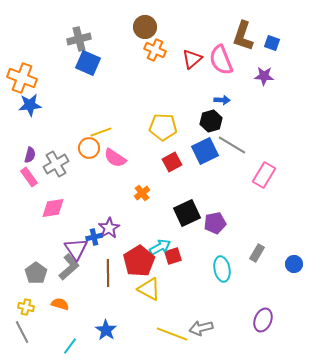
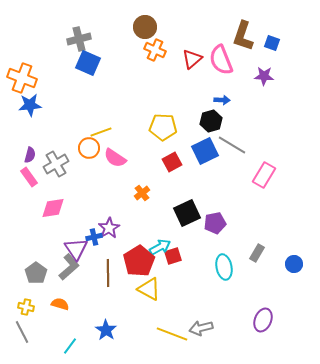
cyan ellipse at (222, 269): moved 2 px right, 2 px up
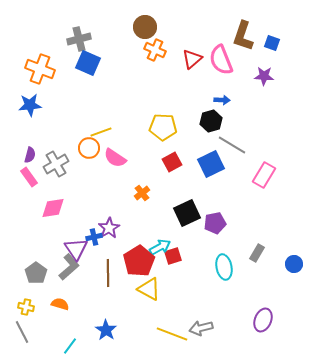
orange cross at (22, 78): moved 18 px right, 9 px up
blue square at (205, 151): moved 6 px right, 13 px down
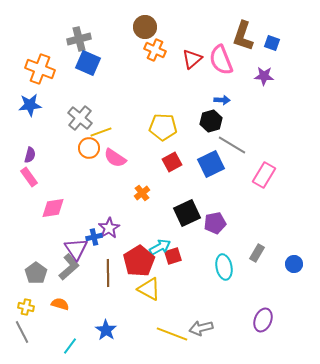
gray cross at (56, 164): moved 24 px right, 46 px up; rotated 20 degrees counterclockwise
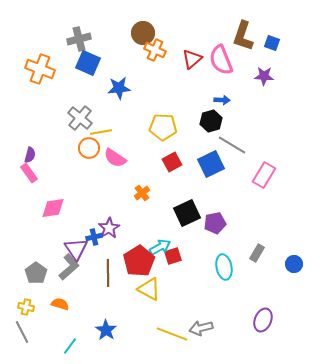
brown circle at (145, 27): moved 2 px left, 6 px down
blue star at (30, 105): moved 89 px right, 17 px up
yellow line at (101, 132): rotated 10 degrees clockwise
pink rectangle at (29, 177): moved 4 px up
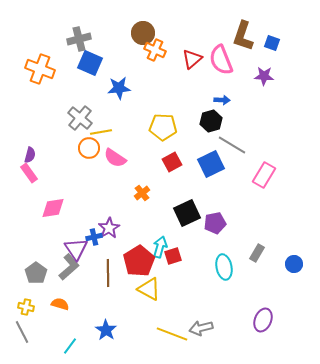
blue square at (88, 63): moved 2 px right
cyan arrow at (160, 247): rotated 45 degrees counterclockwise
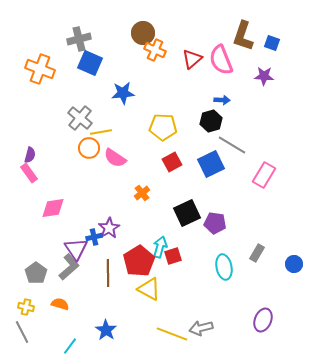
blue star at (119, 88): moved 4 px right, 5 px down
purple pentagon at (215, 223): rotated 20 degrees clockwise
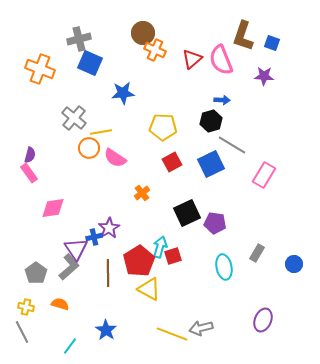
gray cross at (80, 118): moved 6 px left
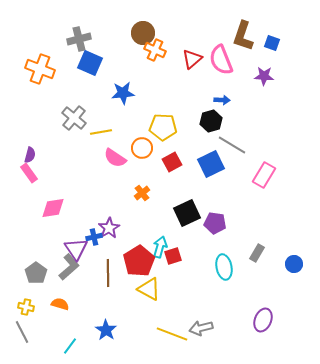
orange circle at (89, 148): moved 53 px right
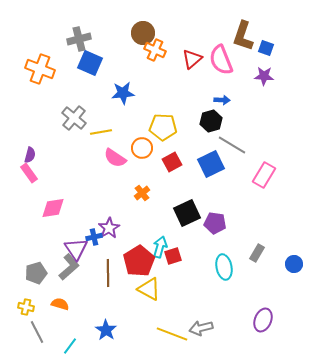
blue square at (272, 43): moved 6 px left, 5 px down
gray pentagon at (36, 273): rotated 20 degrees clockwise
gray line at (22, 332): moved 15 px right
